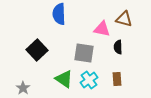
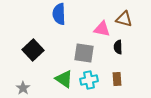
black square: moved 4 px left
cyan cross: rotated 24 degrees clockwise
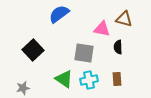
blue semicircle: rotated 55 degrees clockwise
gray star: rotated 24 degrees clockwise
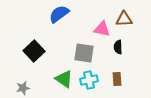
brown triangle: rotated 18 degrees counterclockwise
black square: moved 1 px right, 1 px down
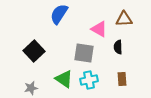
blue semicircle: rotated 20 degrees counterclockwise
pink triangle: moved 3 px left; rotated 18 degrees clockwise
brown rectangle: moved 5 px right
gray star: moved 8 px right
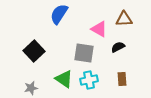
black semicircle: rotated 64 degrees clockwise
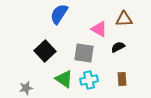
black square: moved 11 px right
gray star: moved 5 px left
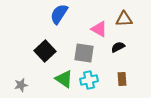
gray star: moved 5 px left, 3 px up
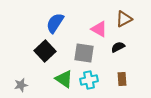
blue semicircle: moved 4 px left, 9 px down
brown triangle: rotated 24 degrees counterclockwise
